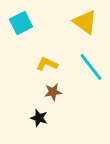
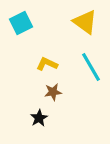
cyan line: rotated 8 degrees clockwise
black star: rotated 24 degrees clockwise
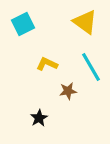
cyan square: moved 2 px right, 1 px down
brown star: moved 15 px right, 1 px up
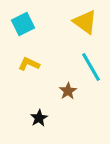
yellow L-shape: moved 18 px left
brown star: rotated 24 degrees counterclockwise
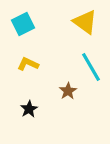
yellow L-shape: moved 1 px left
black star: moved 10 px left, 9 px up
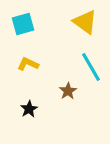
cyan square: rotated 10 degrees clockwise
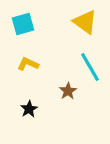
cyan line: moved 1 px left
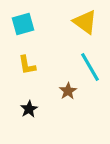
yellow L-shape: moved 1 px left, 1 px down; rotated 125 degrees counterclockwise
